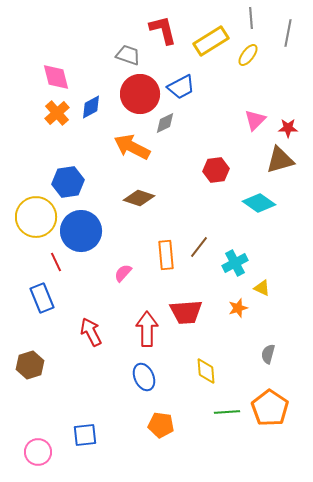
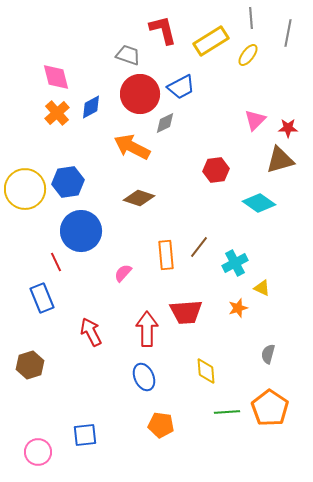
yellow circle at (36, 217): moved 11 px left, 28 px up
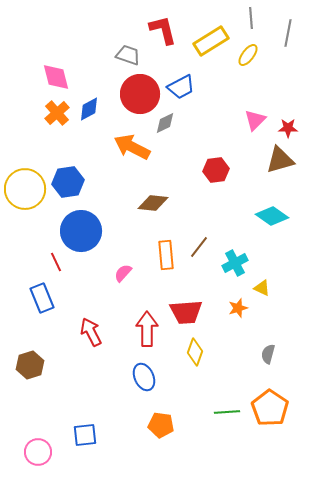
blue diamond at (91, 107): moved 2 px left, 2 px down
brown diamond at (139, 198): moved 14 px right, 5 px down; rotated 12 degrees counterclockwise
cyan diamond at (259, 203): moved 13 px right, 13 px down
yellow diamond at (206, 371): moved 11 px left, 19 px up; rotated 24 degrees clockwise
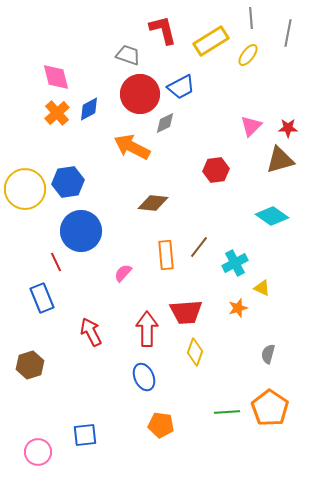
pink triangle at (255, 120): moved 4 px left, 6 px down
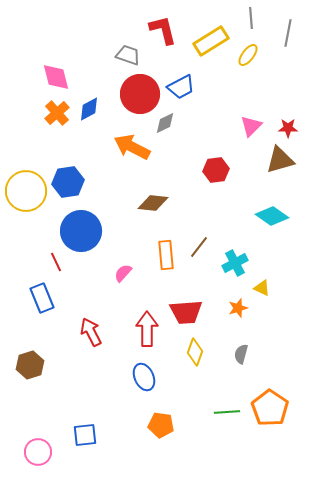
yellow circle at (25, 189): moved 1 px right, 2 px down
gray semicircle at (268, 354): moved 27 px left
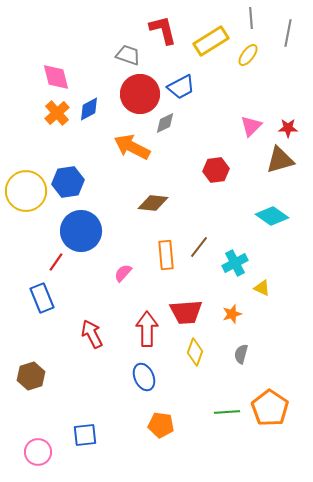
red line at (56, 262): rotated 60 degrees clockwise
orange star at (238, 308): moved 6 px left, 6 px down
red arrow at (91, 332): moved 1 px right, 2 px down
brown hexagon at (30, 365): moved 1 px right, 11 px down
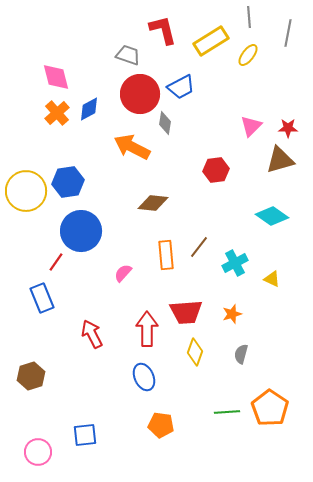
gray line at (251, 18): moved 2 px left, 1 px up
gray diamond at (165, 123): rotated 55 degrees counterclockwise
yellow triangle at (262, 288): moved 10 px right, 9 px up
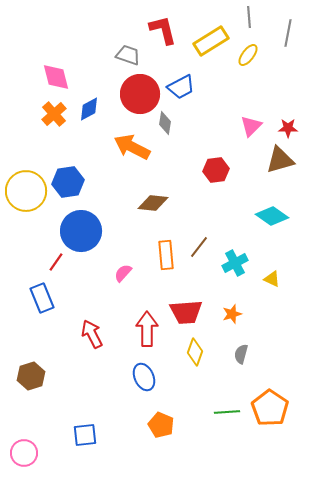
orange cross at (57, 113): moved 3 px left, 1 px down
orange pentagon at (161, 425): rotated 15 degrees clockwise
pink circle at (38, 452): moved 14 px left, 1 px down
